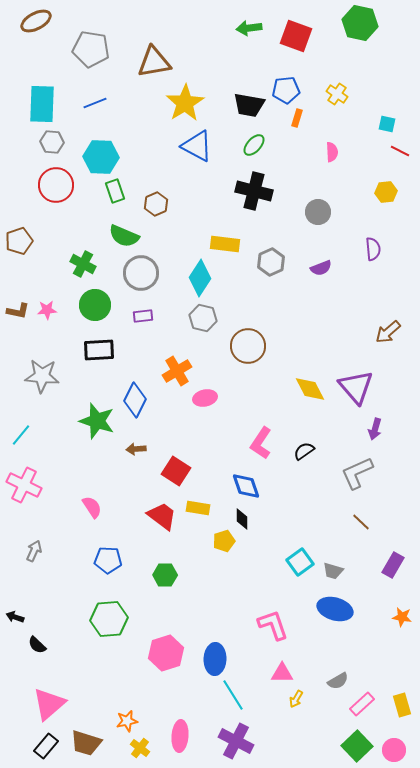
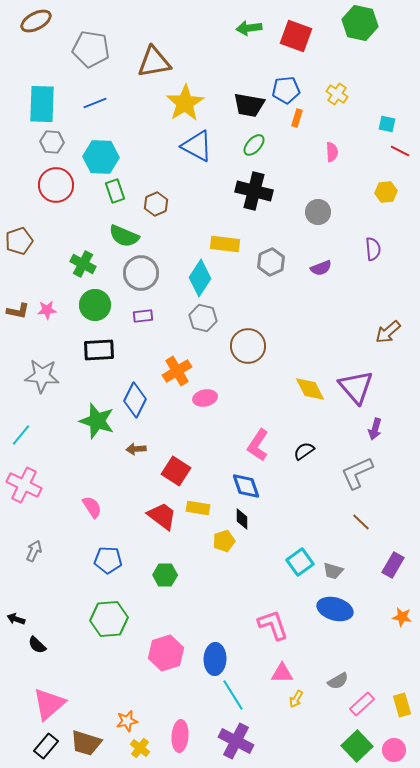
pink L-shape at (261, 443): moved 3 px left, 2 px down
black arrow at (15, 617): moved 1 px right, 2 px down
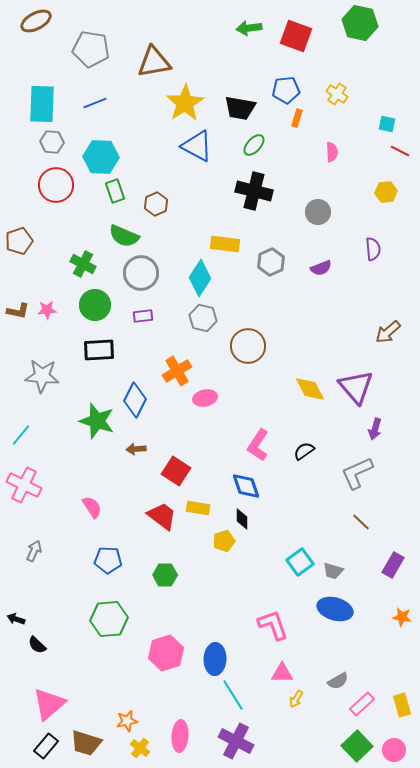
black trapezoid at (249, 105): moved 9 px left, 3 px down
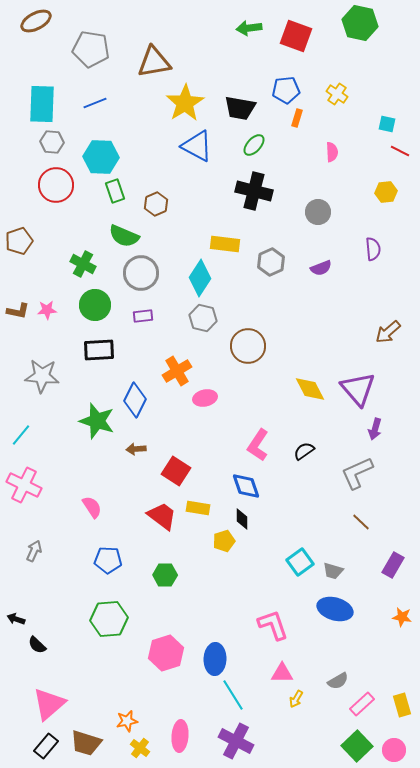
purple triangle at (356, 387): moved 2 px right, 2 px down
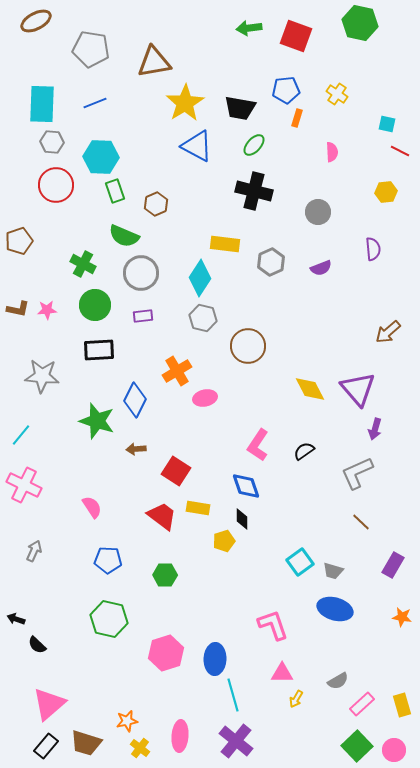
brown L-shape at (18, 311): moved 2 px up
green hexagon at (109, 619): rotated 18 degrees clockwise
cyan line at (233, 695): rotated 16 degrees clockwise
purple cross at (236, 741): rotated 12 degrees clockwise
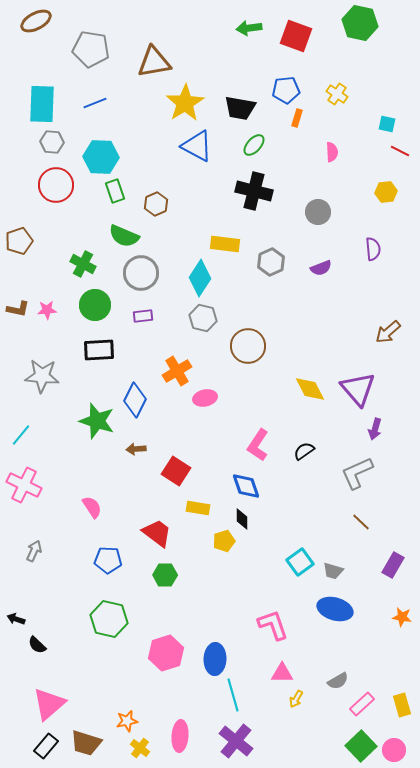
red trapezoid at (162, 516): moved 5 px left, 17 px down
green square at (357, 746): moved 4 px right
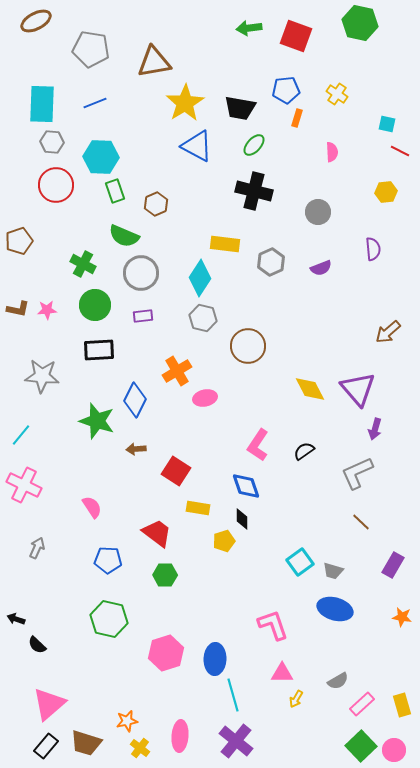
gray arrow at (34, 551): moved 3 px right, 3 px up
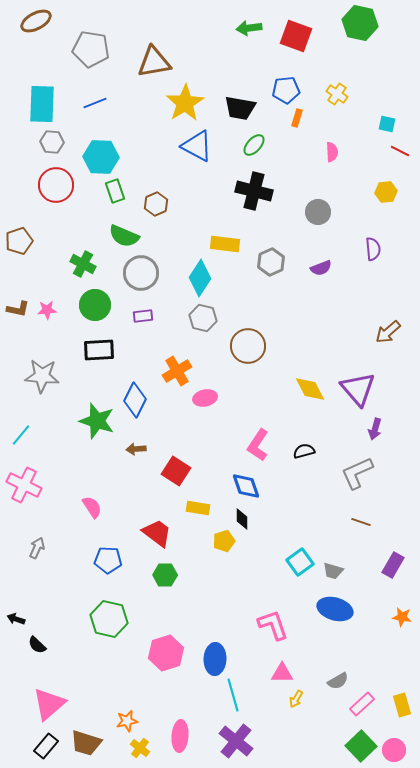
black semicircle at (304, 451): rotated 20 degrees clockwise
brown line at (361, 522): rotated 24 degrees counterclockwise
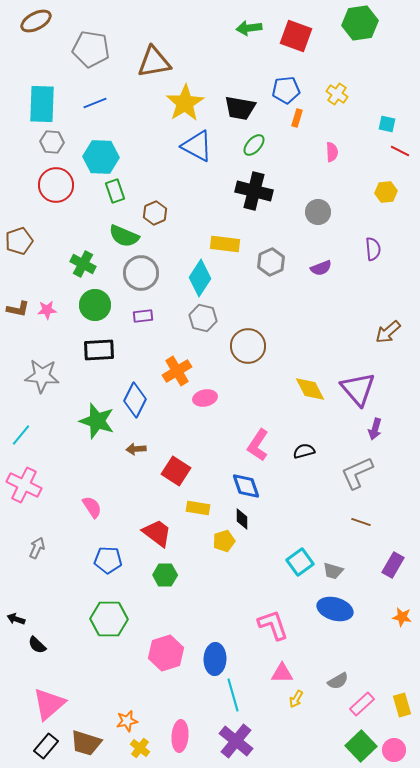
green hexagon at (360, 23): rotated 20 degrees counterclockwise
brown hexagon at (156, 204): moved 1 px left, 9 px down
green hexagon at (109, 619): rotated 12 degrees counterclockwise
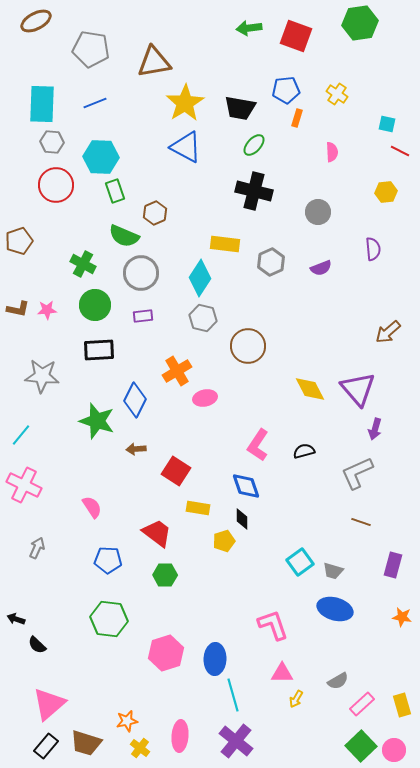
blue triangle at (197, 146): moved 11 px left, 1 px down
purple rectangle at (393, 565): rotated 15 degrees counterclockwise
green hexagon at (109, 619): rotated 6 degrees clockwise
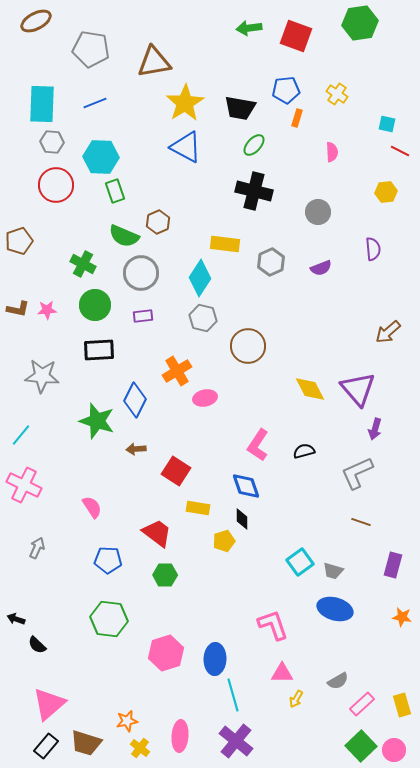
brown hexagon at (155, 213): moved 3 px right, 9 px down
